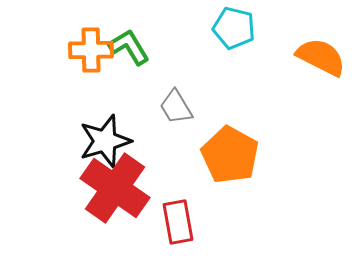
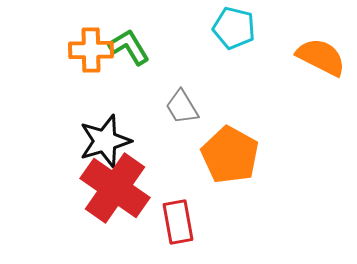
gray trapezoid: moved 6 px right
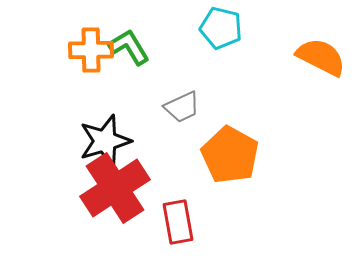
cyan pentagon: moved 13 px left
gray trapezoid: rotated 84 degrees counterclockwise
red cross: rotated 22 degrees clockwise
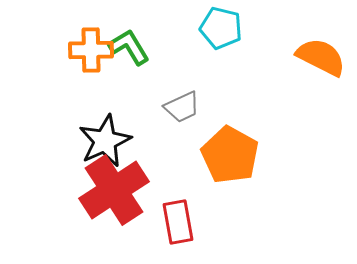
black star: rotated 8 degrees counterclockwise
red cross: moved 1 px left, 2 px down
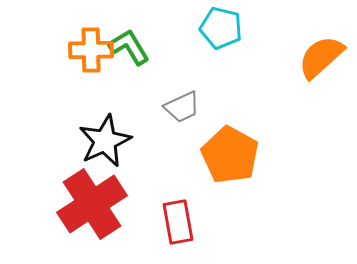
orange semicircle: rotated 69 degrees counterclockwise
red cross: moved 22 px left, 14 px down
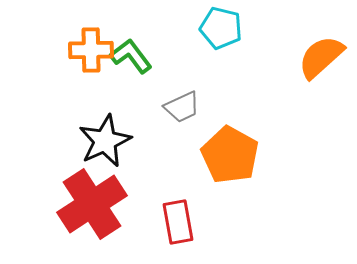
green L-shape: moved 2 px right, 9 px down; rotated 6 degrees counterclockwise
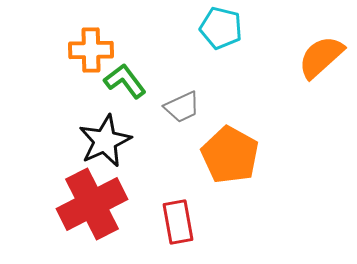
green L-shape: moved 6 px left, 25 px down
red cross: rotated 6 degrees clockwise
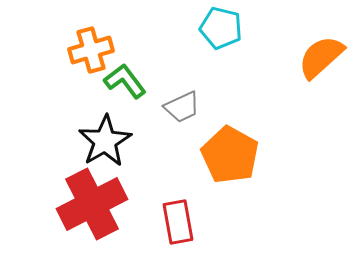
orange cross: rotated 15 degrees counterclockwise
black star: rotated 6 degrees counterclockwise
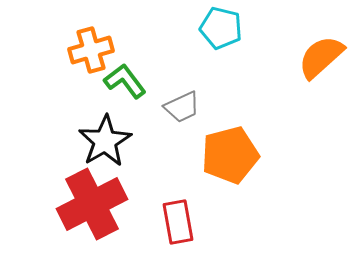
orange pentagon: rotated 28 degrees clockwise
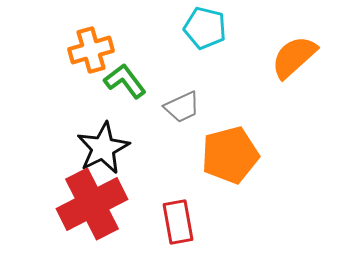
cyan pentagon: moved 16 px left
orange semicircle: moved 27 px left
black star: moved 2 px left, 7 px down; rotated 4 degrees clockwise
